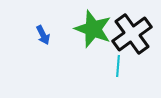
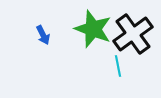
black cross: moved 1 px right
cyan line: rotated 15 degrees counterclockwise
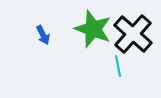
black cross: rotated 12 degrees counterclockwise
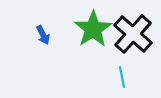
green star: rotated 18 degrees clockwise
cyan line: moved 4 px right, 11 px down
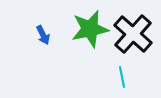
green star: moved 3 px left; rotated 21 degrees clockwise
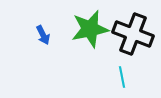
black cross: rotated 21 degrees counterclockwise
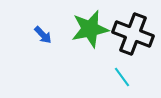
blue arrow: rotated 18 degrees counterclockwise
cyan line: rotated 25 degrees counterclockwise
